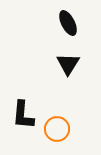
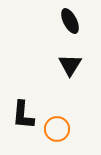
black ellipse: moved 2 px right, 2 px up
black triangle: moved 2 px right, 1 px down
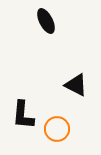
black ellipse: moved 24 px left
black triangle: moved 6 px right, 20 px down; rotated 35 degrees counterclockwise
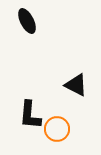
black ellipse: moved 19 px left
black L-shape: moved 7 px right
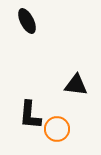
black triangle: rotated 20 degrees counterclockwise
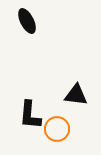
black triangle: moved 10 px down
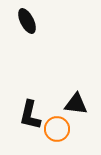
black triangle: moved 9 px down
black L-shape: rotated 8 degrees clockwise
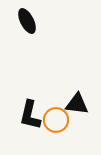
black triangle: moved 1 px right
orange circle: moved 1 px left, 9 px up
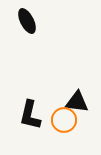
black triangle: moved 2 px up
orange circle: moved 8 px right
